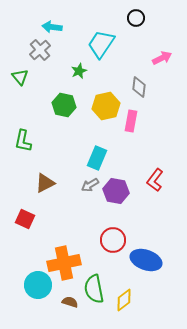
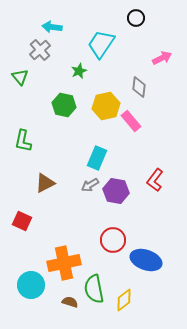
pink rectangle: rotated 50 degrees counterclockwise
red square: moved 3 px left, 2 px down
cyan circle: moved 7 px left
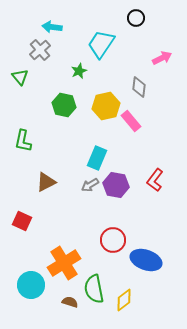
brown triangle: moved 1 px right, 1 px up
purple hexagon: moved 6 px up
orange cross: rotated 20 degrees counterclockwise
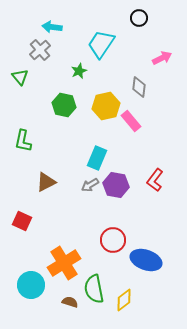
black circle: moved 3 px right
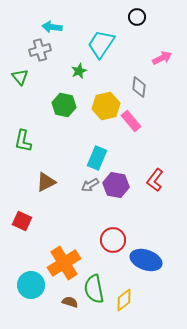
black circle: moved 2 px left, 1 px up
gray cross: rotated 25 degrees clockwise
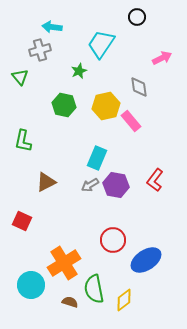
gray diamond: rotated 15 degrees counterclockwise
blue ellipse: rotated 52 degrees counterclockwise
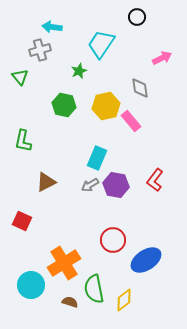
gray diamond: moved 1 px right, 1 px down
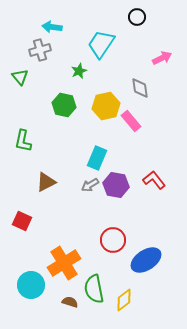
red L-shape: moved 1 px left; rotated 105 degrees clockwise
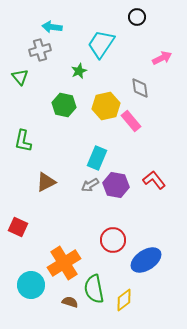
red square: moved 4 px left, 6 px down
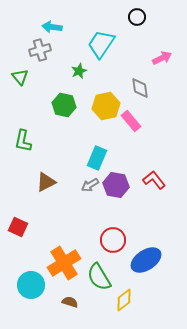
green semicircle: moved 5 px right, 12 px up; rotated 20 degrees counterclockwise
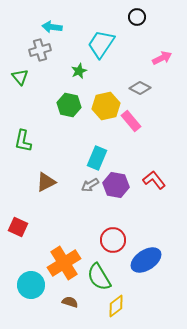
gray diamond: rotated 55 degrees counterclockwise
green hexagon: moved 5 px right
yellow diamond: moved 8 px left, 6 px down
